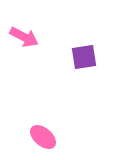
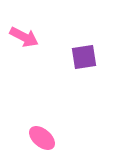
pink ellipse: moved 1 px left, 1 px down
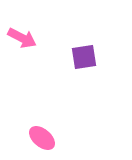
pink arrow: moved 2 px left, 1 px down
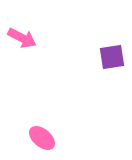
purple square: moved 28 px right
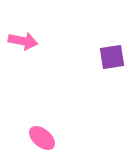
pink arrow: moved 1 px right, 3 px down; rotated 16 degrees counterclockwise
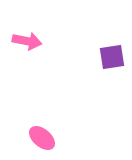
pink arrow: moved 4 px right
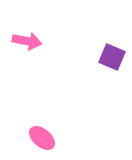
purple square: rotated 32 degrees clockwise
